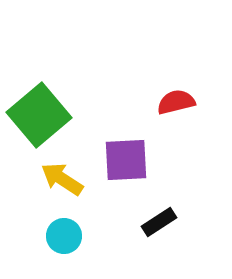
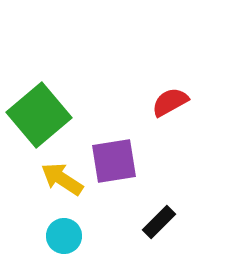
red semicircle: moved 6 px left; rotated 15 degrees counterclockwise
purple square: moved 12 px left, 1 px down; rotated 6 degrees counterclockwise
black rectangle: rotated 12 degrees counterclockwise
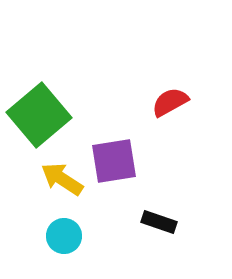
black rectangle: rotated 64 degrees clockwise
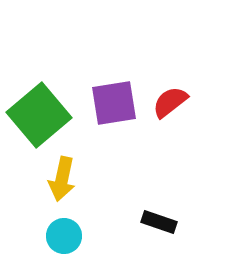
red semicircle: rotated 9 degrees counterclockwise
purple square: moved 58 px up
yellow arrow: rotated 111 degrees counterclockwise
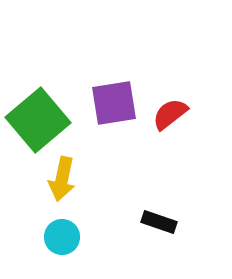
red semicircle: moved 12 px down
green square: moved 1 px left, 5 px down
cyan circle: moved 2 px left, 1 px down
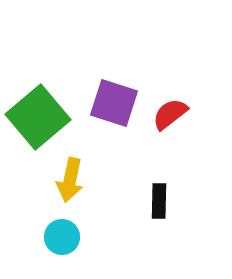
purple square: rotated 27 degrees clockwise
green square: moved 3 px up
yellow arrow: moved 8 px right, 1 px down
black rectangle: moved 21 px up; rotated 72 degrees clockwise
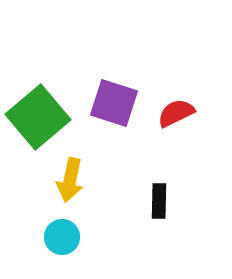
red semicircle: moved 6 px right, 1 px up; rotated 12 degrees clockwise
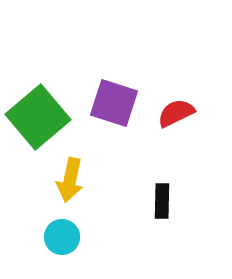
black rectangle: moved 3 px right
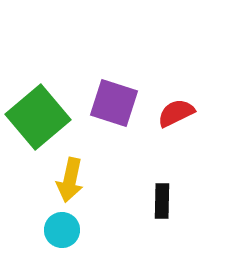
cyan circle: moved 7 px up
